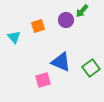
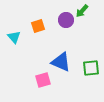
green square: rotated 30 degrees clockwise
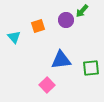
blue triangle: moved 2 px up; rotated 30 degrees counterclockwise
pink square: moved 4 px right, 5 px down; rotated 28 degrees counterclockwise
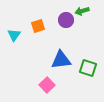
green arrow: rotated 32 degrees clockwise
cyan triangle: moved 2 px up; rotated 16 degrees clockwise
green square: moved 3 px left; rotated 24 degrees clockwise
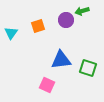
cyan triangle: moved 3 px left, 2 px up
pink square: rotated 21 degrees counterclockwise
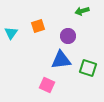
purple circle: moved 2 px right, 16 px down
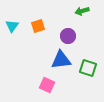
cyan triangle: moved 1 px right, 7 px up
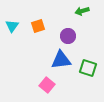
pink square: rotated 14 degrees clockwise
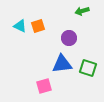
cyan triangle: moved 8 px right; rotated 40 degrees counterclockwise
purple circle: moved 1 px right, 2 px down
blue triangle: moved 1 px right, 4 px down
pink square: moved 3 px left, 1 px down; rotated 35 degrees clockwise
